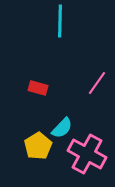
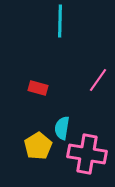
pink line: moved 1 px right, 3 px up
cyan semicircle: rotated 145 degrees clockwise
pink cross: rotated 18 degrees counterclockwise
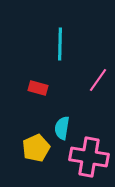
cyan line: moved 23 px down
yellow pentagon: moved 2 px left, 2 px down; rotated 8 degrees clockwise
pink cross: moved 2 px right, 3 px down
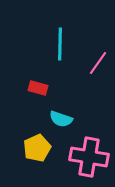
pink line: moved 17 px up
cyan semicircle: moved 1 px left, 9 px up; rotated 80 degrees counterclockwise
yellow pentagon: moved 1 px right
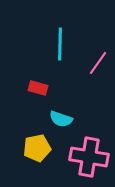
yellow pentagon: rotated 12 degrees clockwise
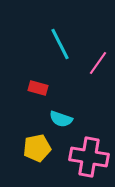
cyan line: rotated 28 degrees counterclockwise
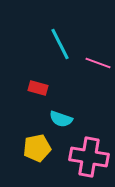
pink line: rotated 75 degrees clockwise
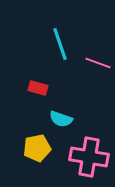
cyan line: rotated 8 degrees clockwise
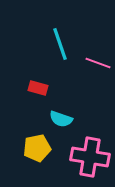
pink cross: moved 1 px right
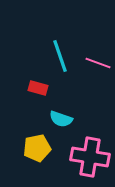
cyan line: moved 12 px down
